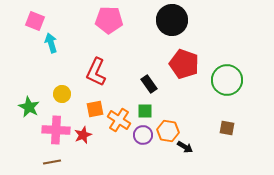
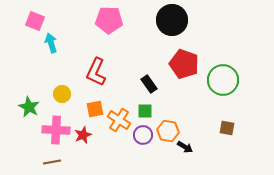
green circle: moved 4 px left
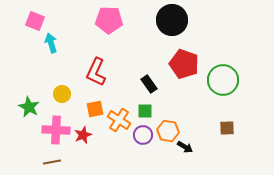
brown square: rotated 14 degrees counterclockwise
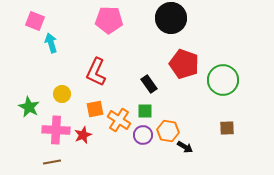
black circle: moved 1 px left, 2 px up
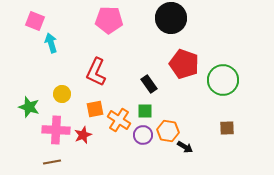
green star: rotated 10 degrees counterclockwise
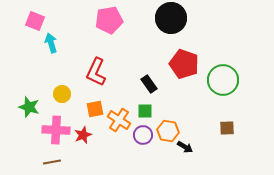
pink pentagon: rotated 12 degrees counterclockwise
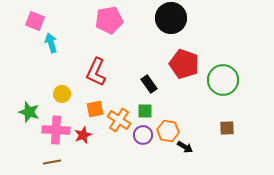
green star: moved 5 px down
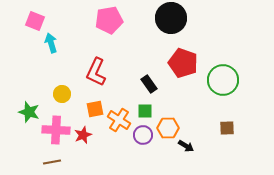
red pentagon: moved 1 px left, 1 px up
orange hexagon: moved 3 px up; rotated 10 degrees counterclockwise
black arrow: moved 1 px right, 1 px up
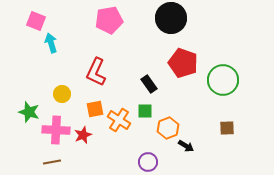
pink square: moved 1 px right
orange hexagon: rotated 20 degrees counterclockwise
purple circle: moved 5 px right, 27 px down
